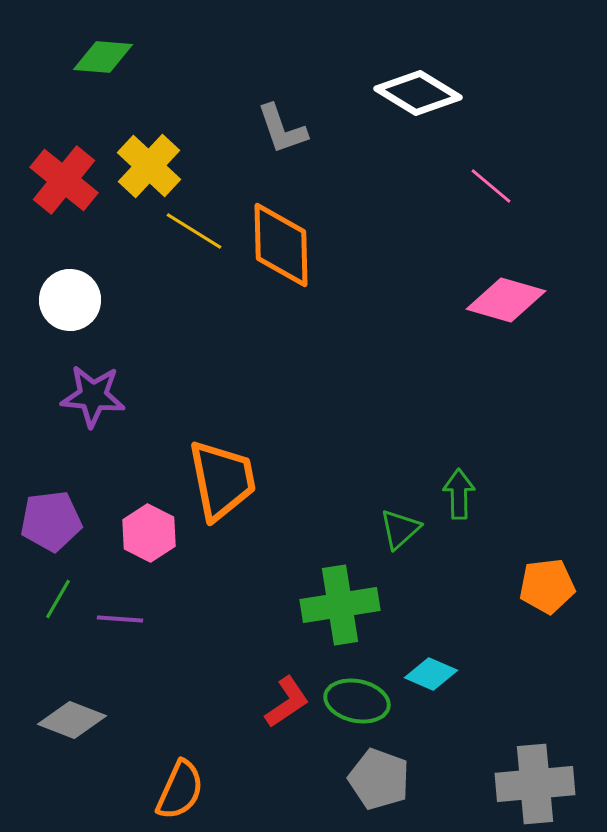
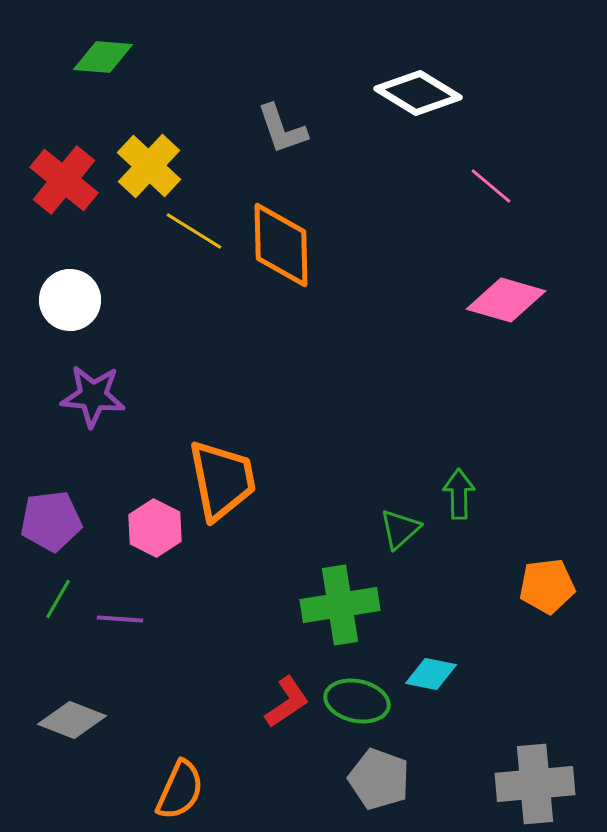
pink hexagon: moved 6 px right, 5 px up
cyan diamond: rotated 12 degrees counterclockwise
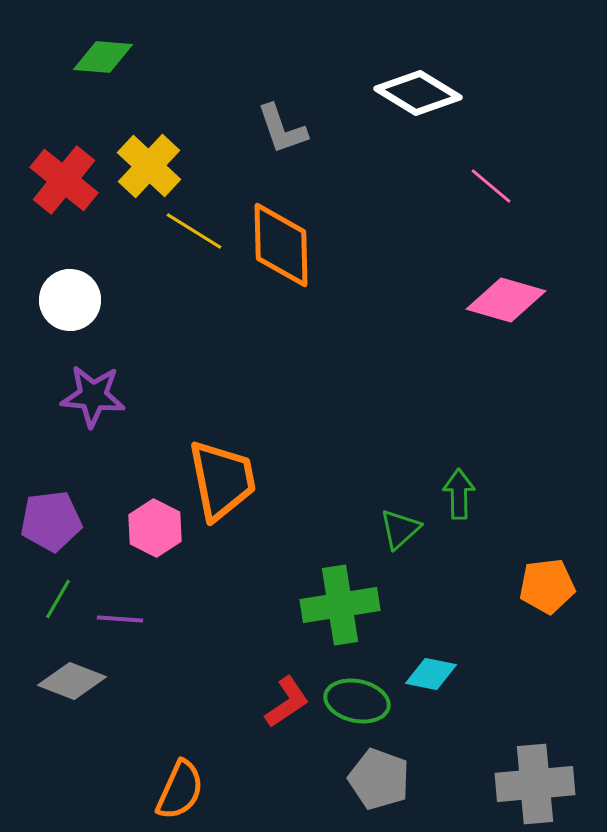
gray diamond: moved 39 px up
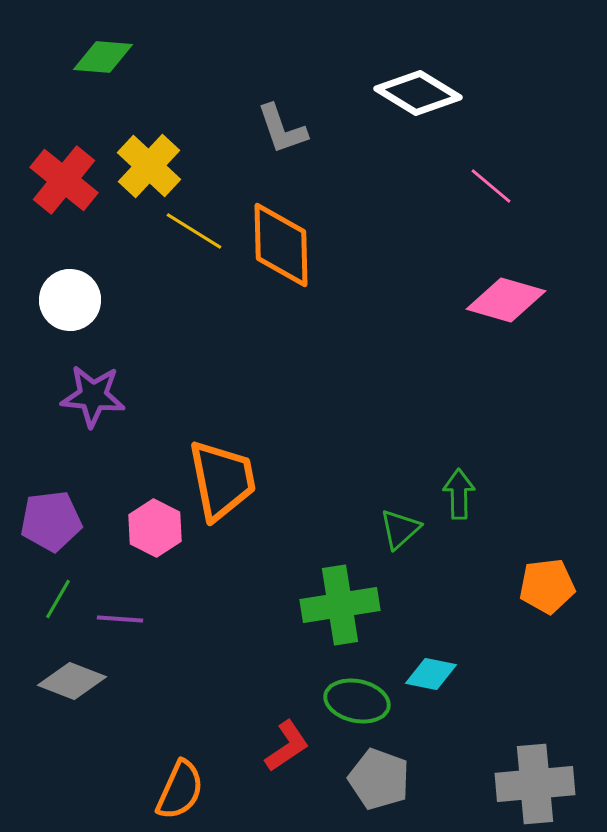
red L-shape: moved 44 px down
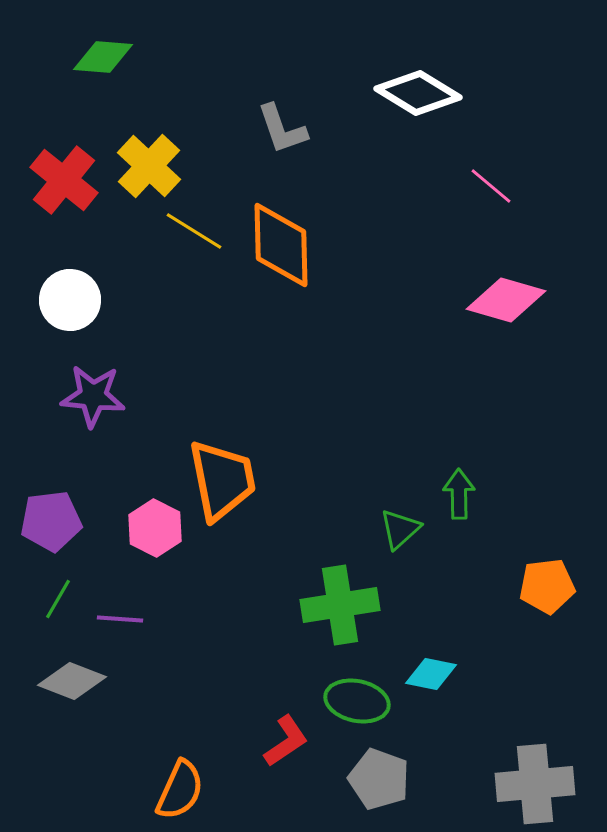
red L-shape: moved 1 px left, 5 px up
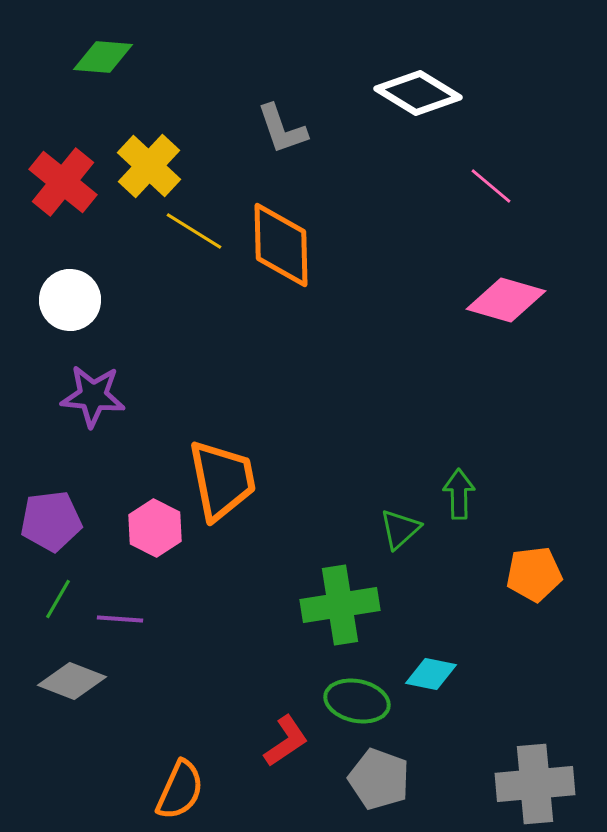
red cross: moved 1 px left, 2 px down
orange pentagon: moved 13 px left, 12 px up
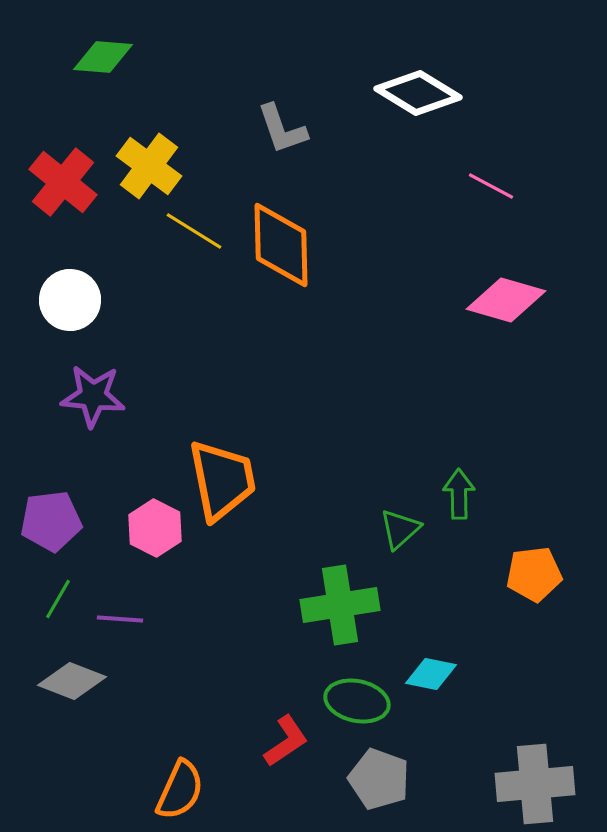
yellow cross: rotated 6 degrees counterclockwise
pink line: rotated 12 degrees counterclockwise
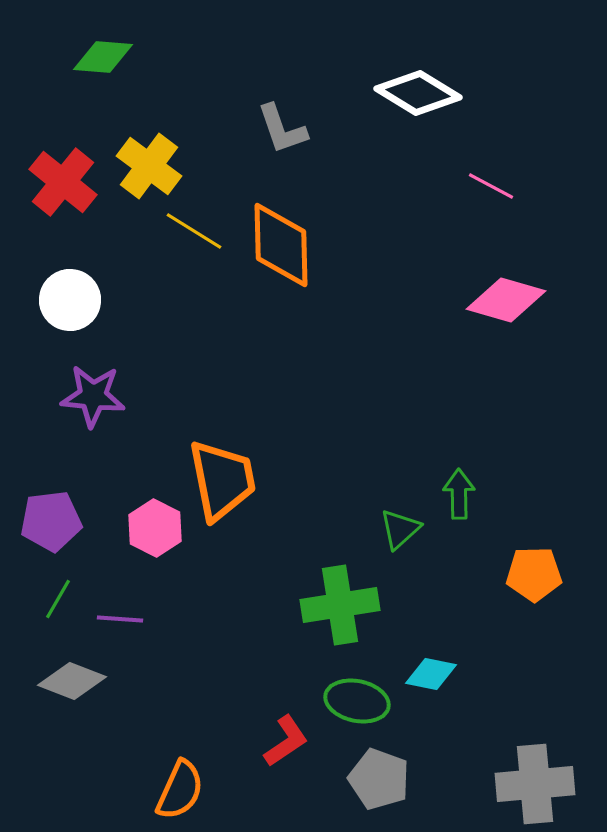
orange pentagon: rotated 6 degrees clockwise
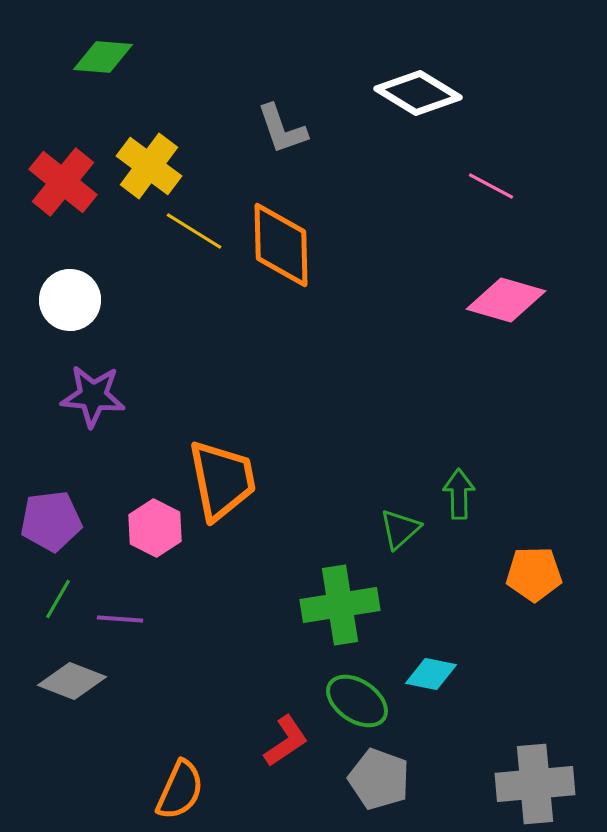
green ellipse: rotated 22 degrees clockwise
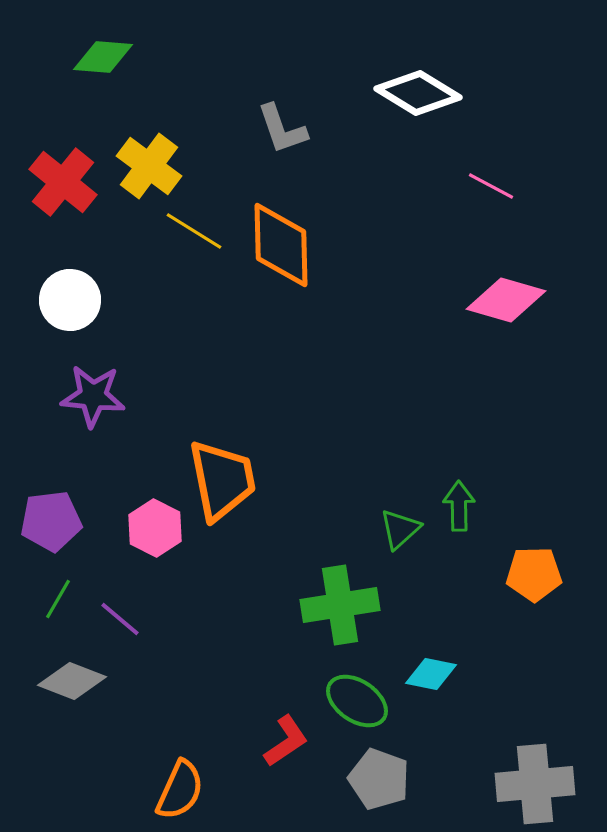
green arrow: moved 12 px down
purple line: rotated 36 degrees clockwise
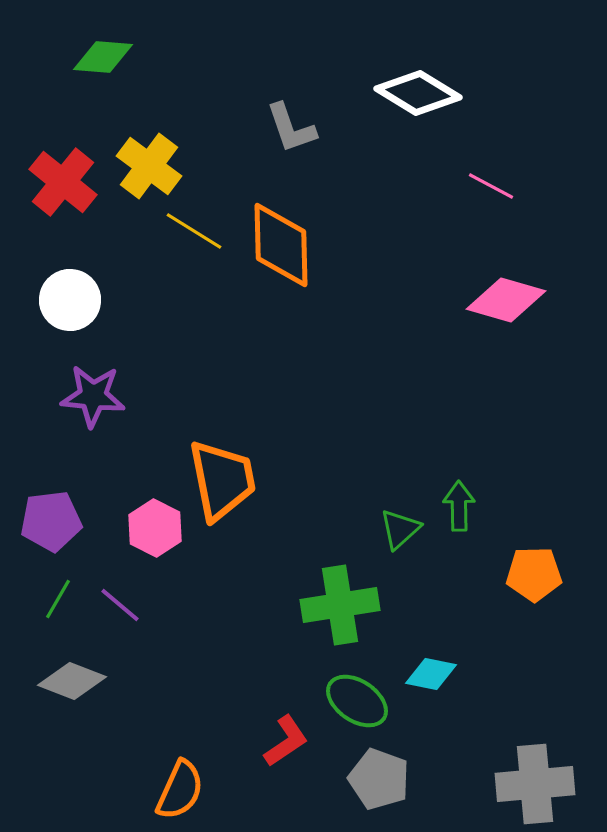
gray L-shape: moved 9 px right, 1 px up
purple line: moved 14 px up
